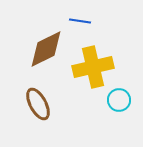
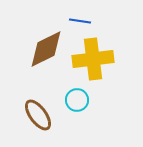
yellow cross: moved 8 px up; rotated 6 degrees clockwise
cyan circle: moved 42 px left
brown ellipse: moved 11 px down; rotated 8 degrees counterclockwise
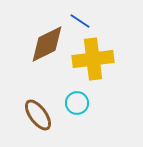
blue line: rotated 25 degrees clockwise
brown diamond: moved 1 px right, 5 px up
cyan circle: moved 3 px down
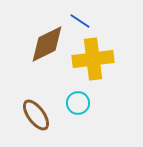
cyan circle: moved 1 px right
brown ellipse: moved 2 px left
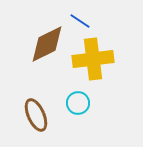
brown ellipse: rotated 12 degrees clockwise
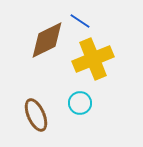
brown diamond: moved 4 px up
yellow cross: rotated 15 degrees counterclockwise
cyan circle: moved 2 px right
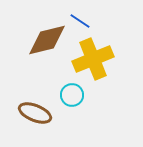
brown diamond: rotated 12 degrees clockwise
cyan circle: moved 8 px left, 8 px up
brown ellipse: moved 1 px left, 2 px up; rotated 44 degrees counterclockwise
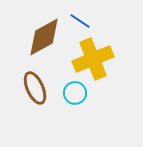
brown diamond: moved 3 px left, 3 px up; rotated 15 degrees counterclockwise
cyan circle: moved 3 px right, 2 px up
brown ellipse: moved 25 px up; rotated 44 degrees clockwise
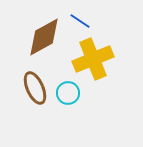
cyan circle: moved 7 px left
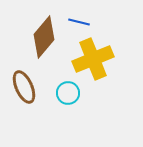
blue line: moved 1 px left, 1 px down; rotated 20 degrees counterclockwise
brown diamond: rotated 21 degrees counterclockwise
brown ellipse: moved 11 px left, 1 px up
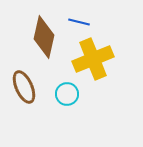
brown diamond: rotated 27 degrees counterclockwise
cyan circle: moved 1 px left, 1 px down
